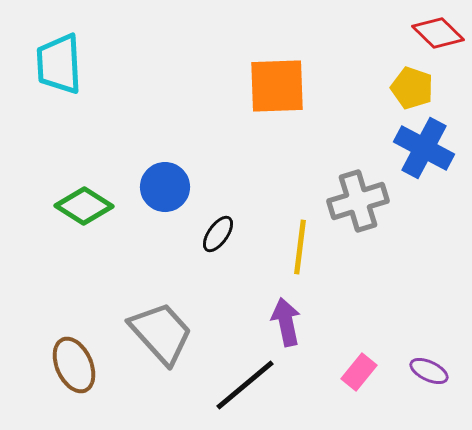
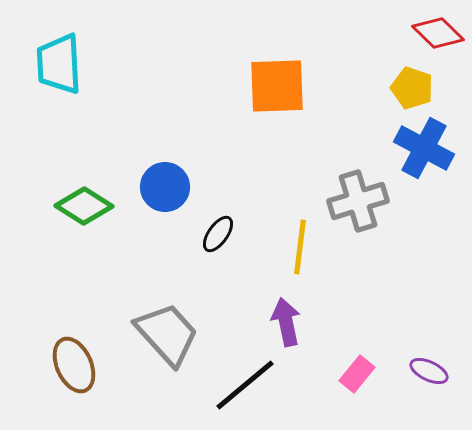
gray trapezoid: moved 6 px right, 1 px down
pink rectangle: moved 2 px left, 2 px down
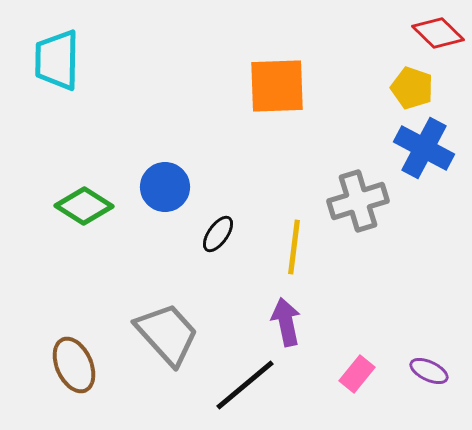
cyan trapezoid: moved 2 px left, 4 px up; rotated 4 degrees clockwise
yellow line: moved 6 px left
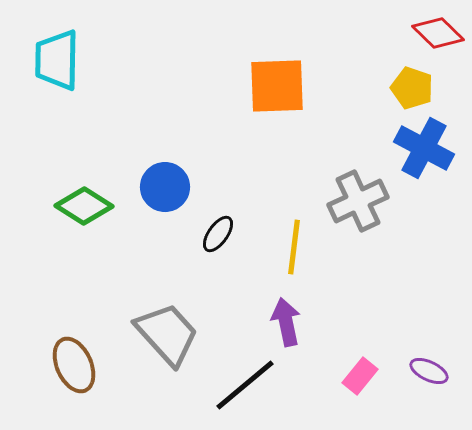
gray cross: rotated 8 degrees counterclockwise
pink rectangle: moved 3 px right, 2 px down
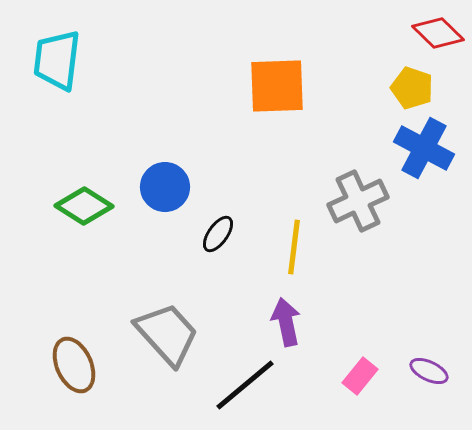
cyan trapezoid: rotated 6 degrees clockwise
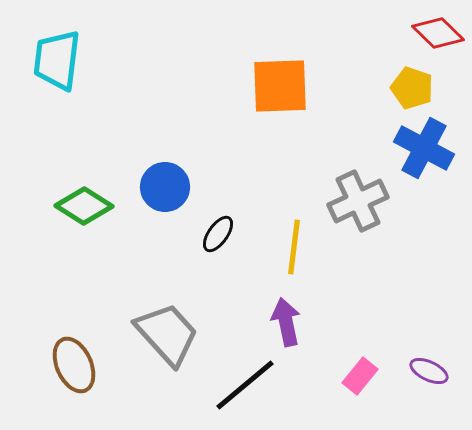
orange square: moved 3 px right
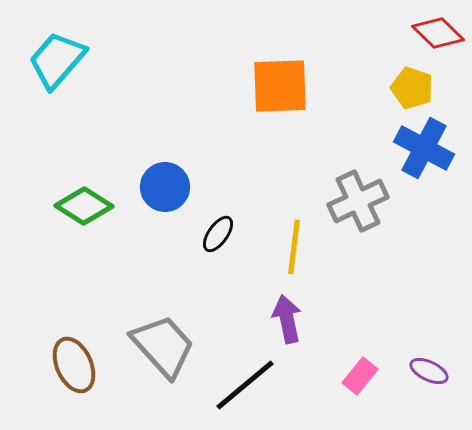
cyan trapezoid: rotated 34 degrees clockwise
purple arrow: moved 1 px right, 3 px up
gray trapezoid: moved 4 px left, 12 px down
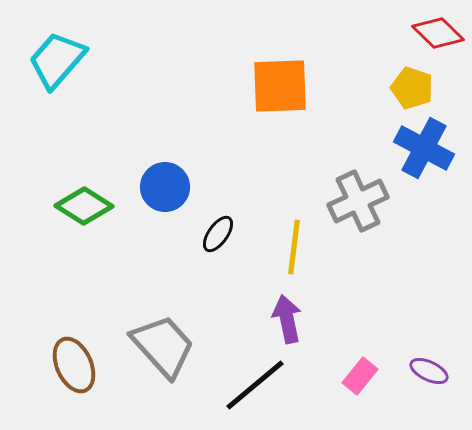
black line: moved 10 px right
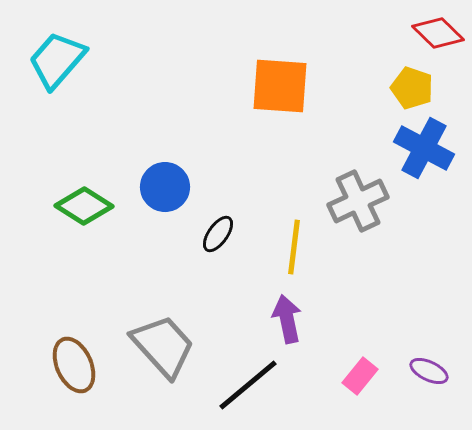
orange square: rotated 6 degrees clockwise
black line: moved 7 px left
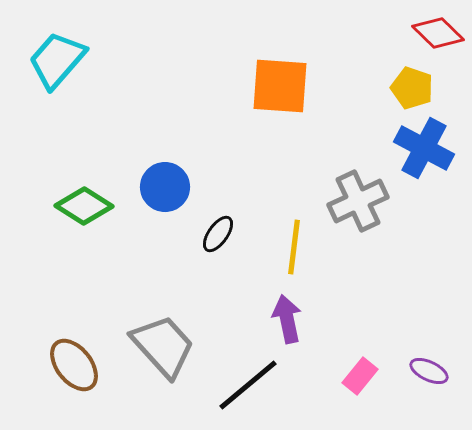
brown ellipse: rotated 14 degrees counterclockwise
